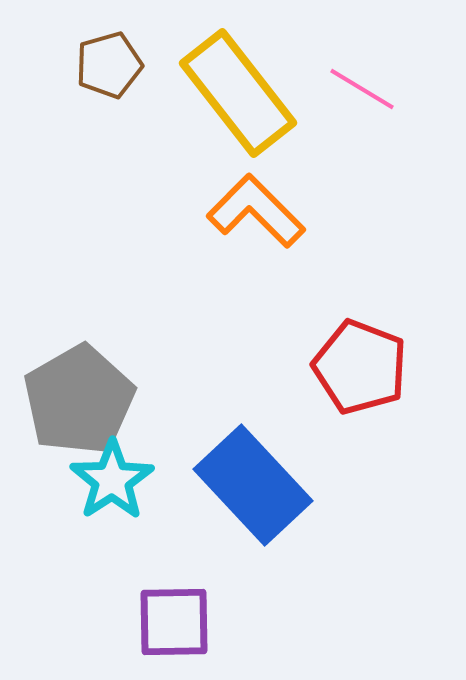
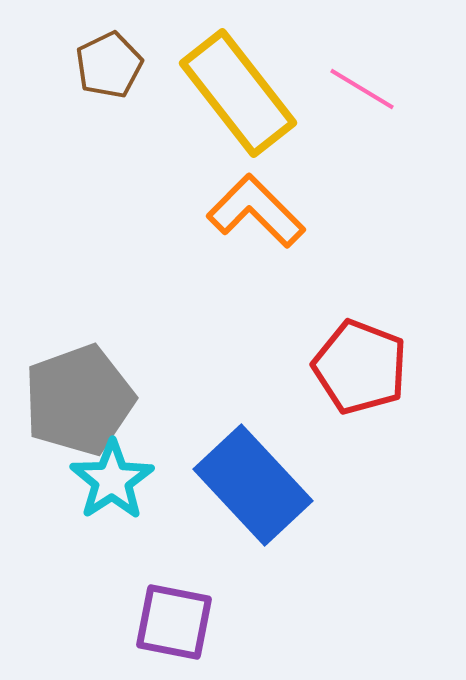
brown pentagon: rotated 10 degrees counterclockwise
gray pentagon: rotated 10 degrees clockwise
purple square: rotated 12 degrees clockwise
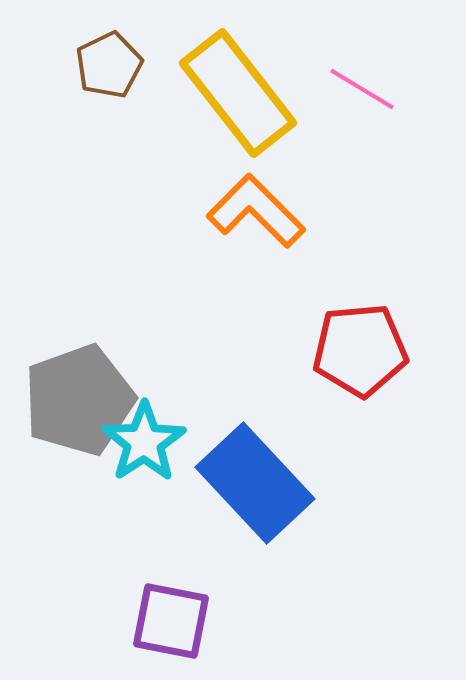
red pentagon: moved 17 px up; rotated 26 degrees counterclockwise
cyan star: moved 32 px right, 38 px up
blue rectangle: moved 2 px right, 2 px up
purple square: moved 3 px left, 1 px up
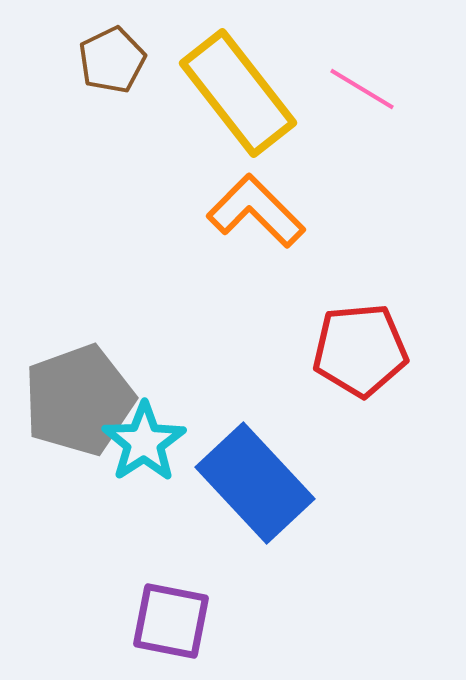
brown pentagon: moved 3 px right, 5 px up
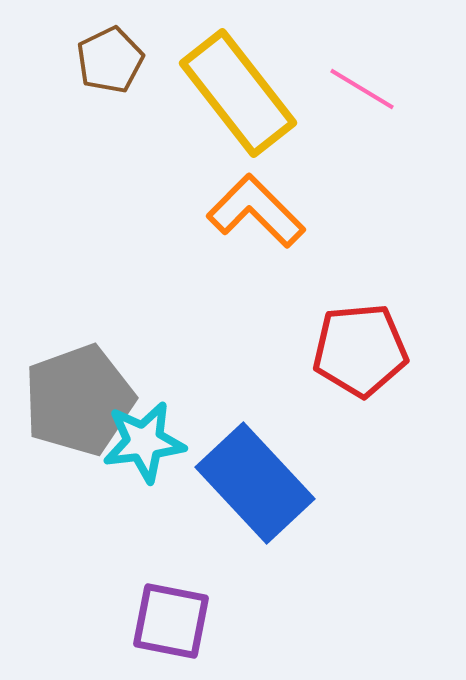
brown pentagon: moved 2 px left
cyan star: rotated 26 degrees clockwise
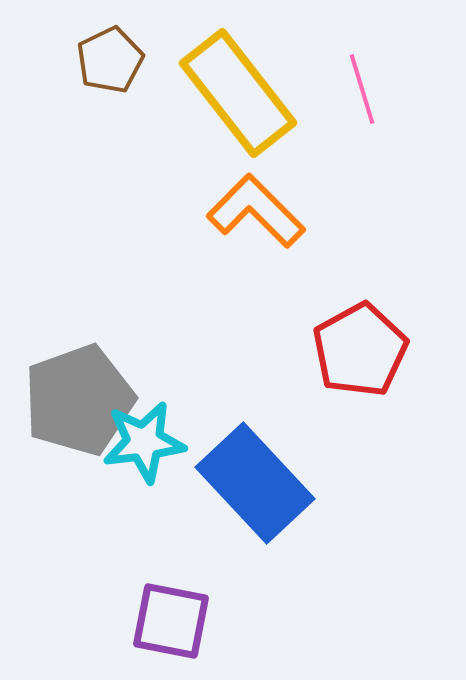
pink line: rotated 42 degrees clockwise
red pentagon: rotated 24 degrees counterclockwise
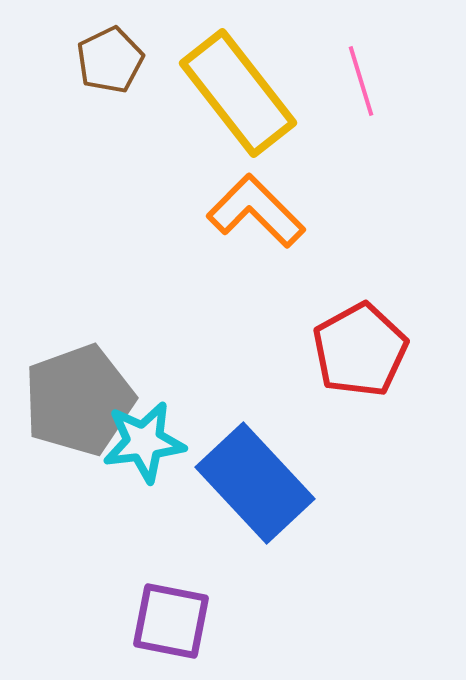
pink line: moved 1 px left, 8 px up
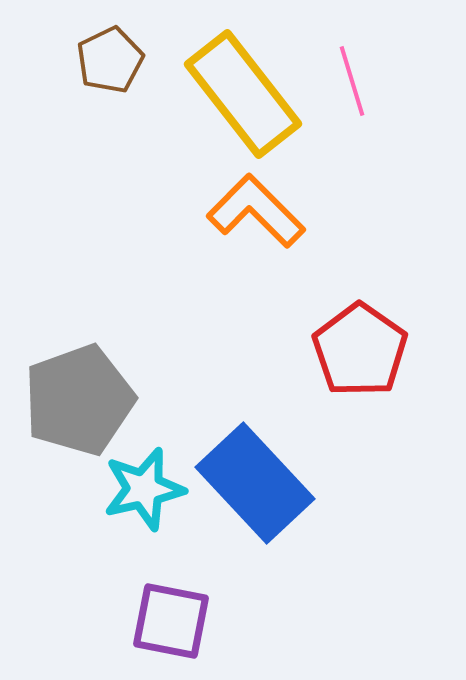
pink line: moved 9 px left
yellow rectangle: moved 5 px right, 1 px down
red pentagon: rotated 8 degrees counterclockwise
cyan star: moved 47 px down; rotated 6 degrees counterclockwise
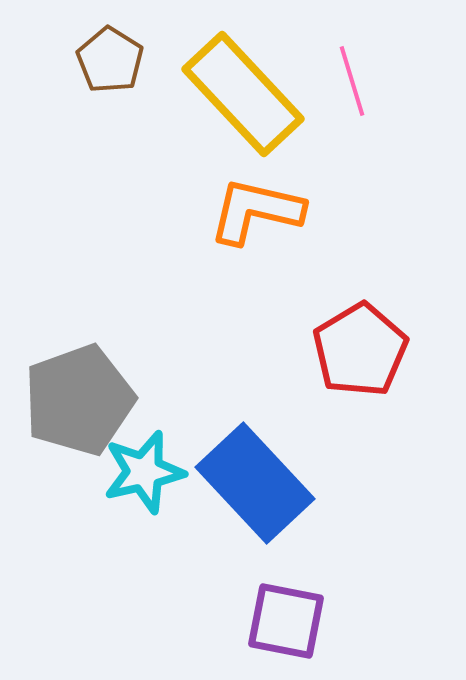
brown pentagon: rotated 14 degrees counterclockwise
yellow rectangle: rotated 5 degrees counterclockwise
orange L-shape: rotated 32 degrees counterclockwise
red pentagon: rotated 6 degrees clockwise
cyan star: moved 17 px up
purple square: moved 115 px right
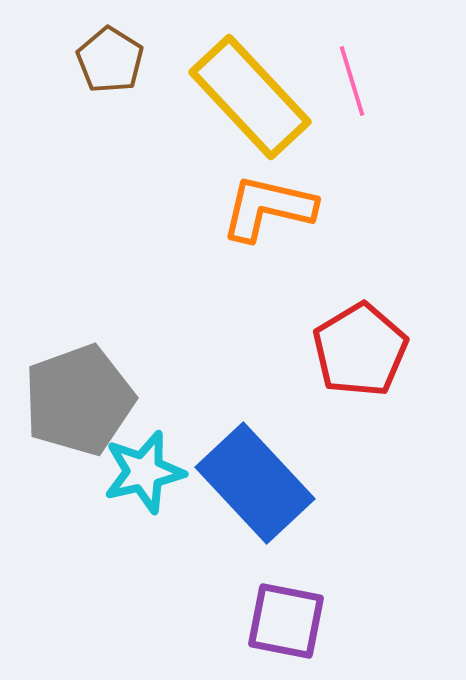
yellow rectangle: moved 7 px right, 3 px down
orange L-shape: moved 12 px right, 3 px up
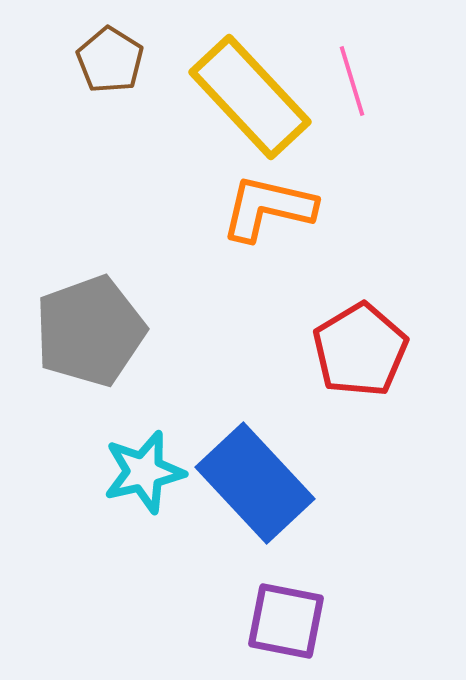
gray pentagon: moved 11 px right, 69 px up
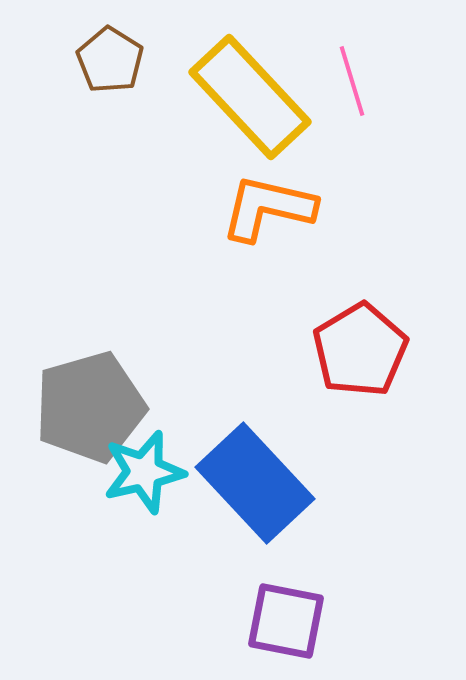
gray pentagon: moved 76 px down; rotated 4 degrees clockwise
